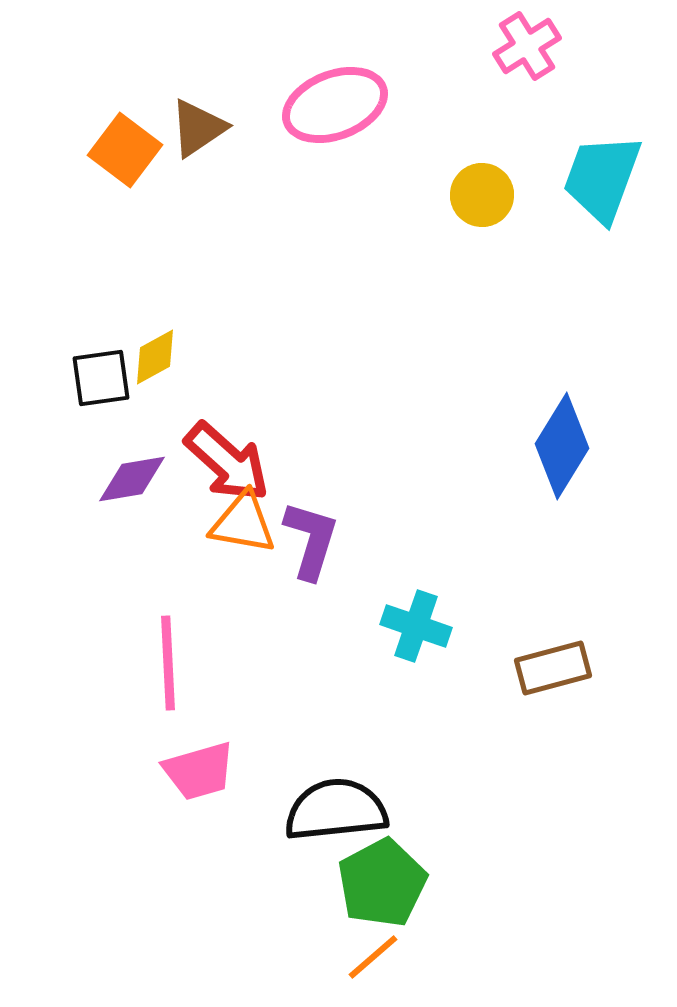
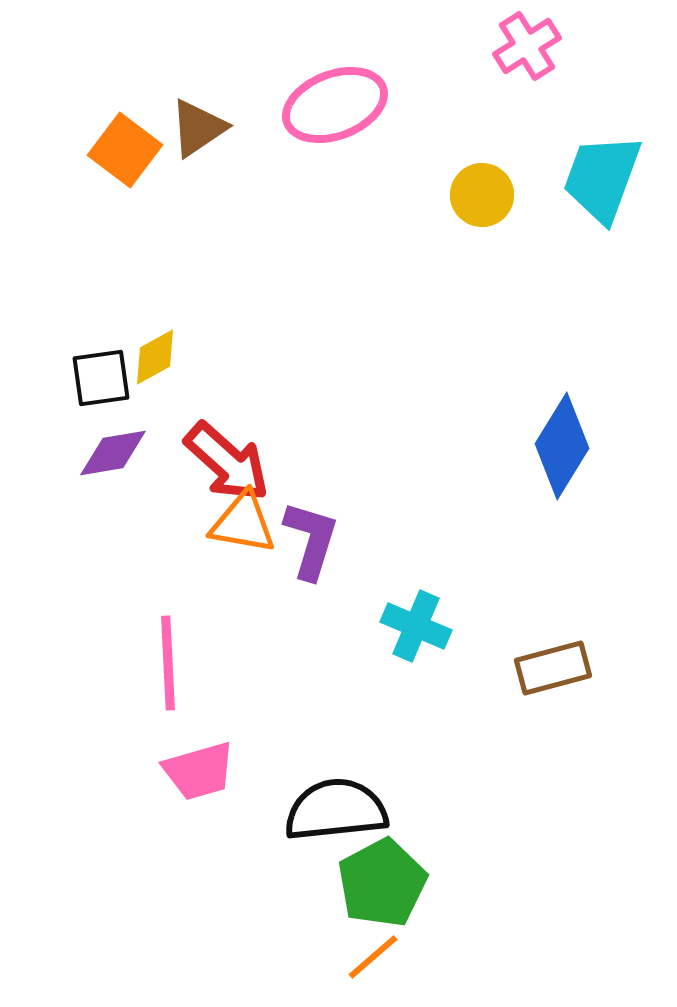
purple diamond: moved 19 px left, 26 px up
cyan cross: rotated 4 degrees clockwise
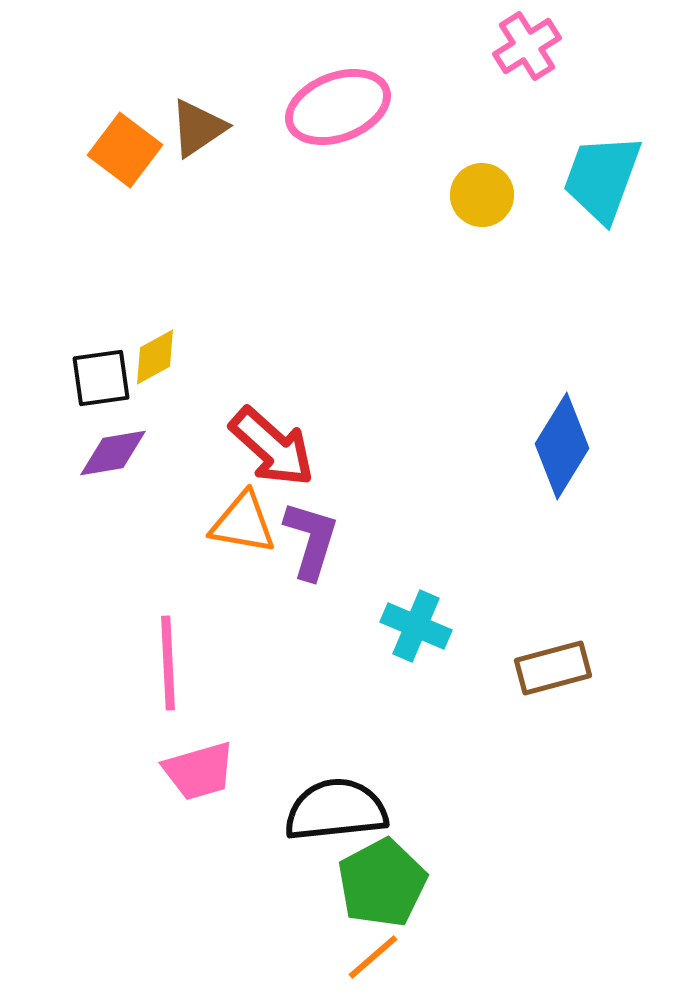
pink ellipse: moved 3 px right, 2 px down
red arrow: moved 45 px right, 15 px up
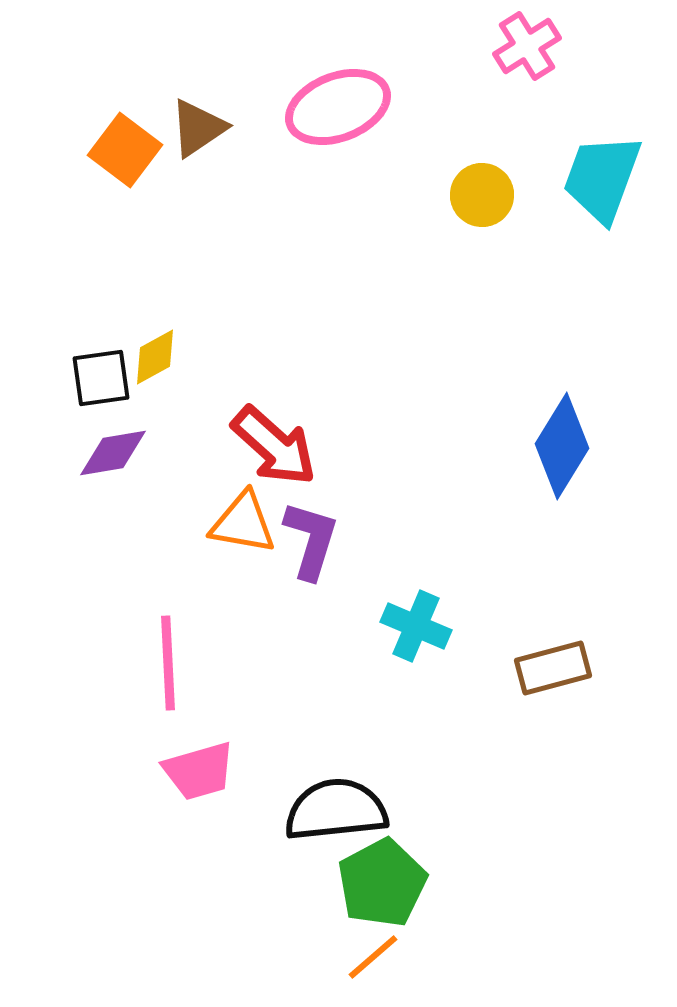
red arrow: moved 2 px right, 1 px up
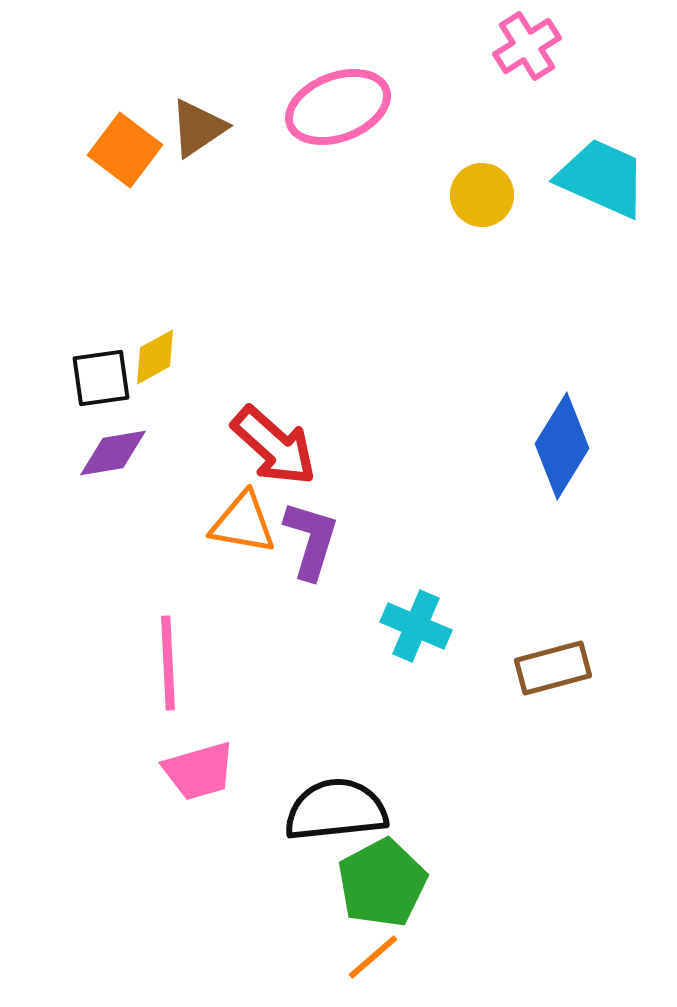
cyan trapezoid: rotated 94 degrees clockwise
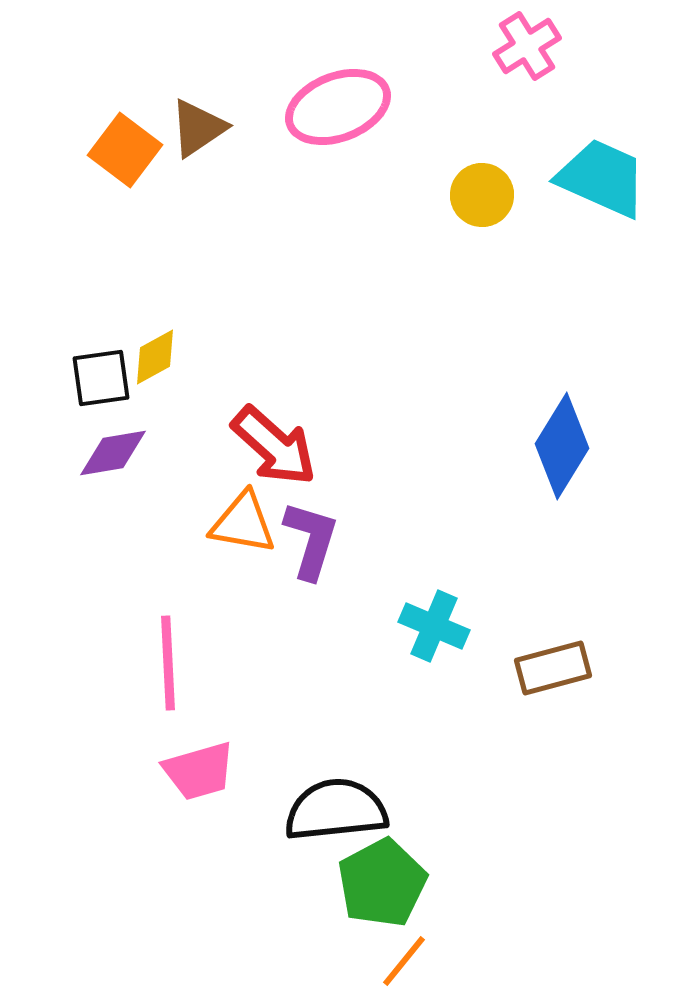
cyan cross: moved 18 px right
orange line: moved 31 px right, 4 px down; rotated 10 degrees counterclockwise
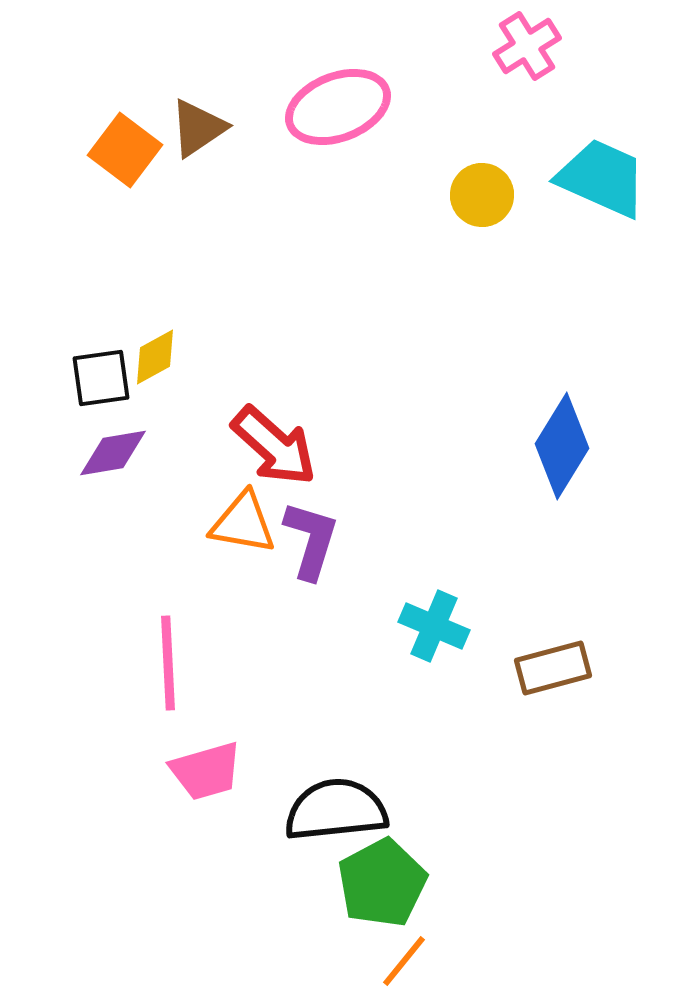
pink trapezoid: moved 7 px right
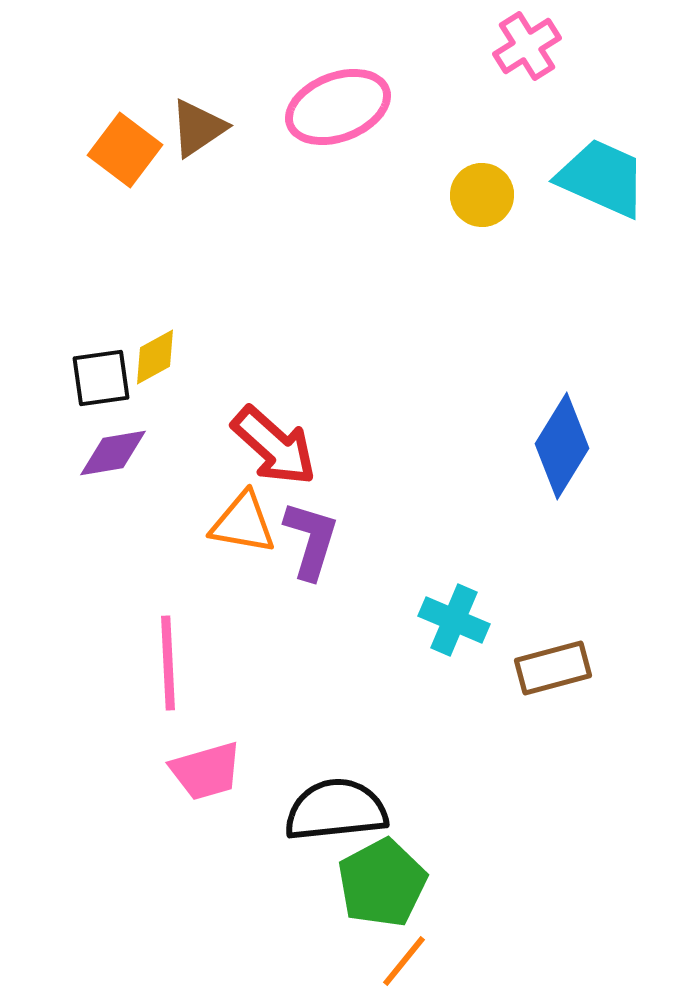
cyan cross: moved 20 px right, 6 px up
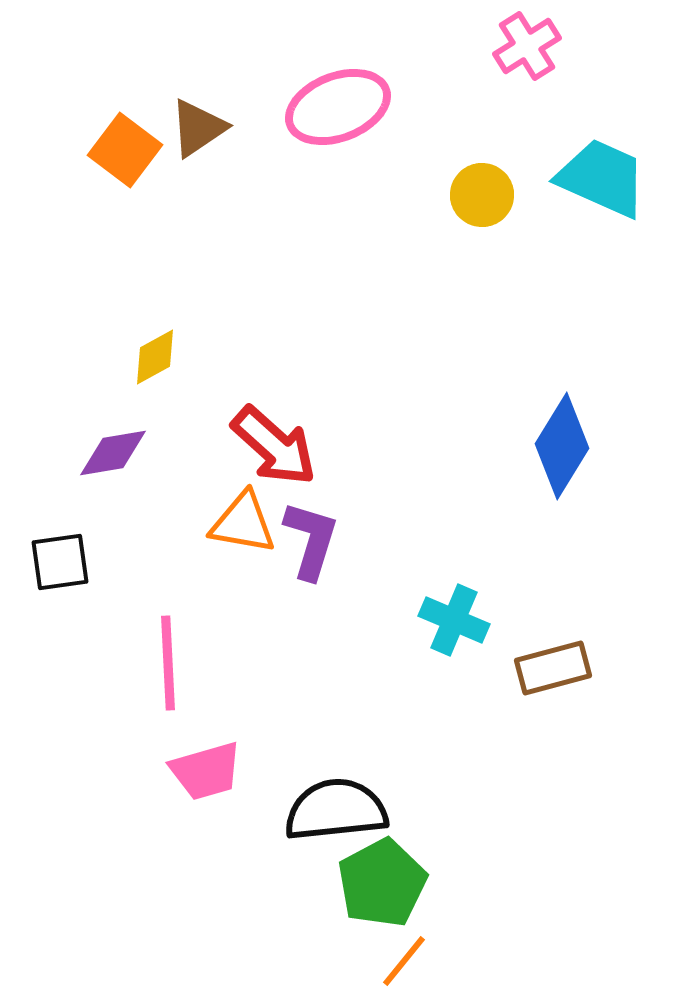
black square: moved 41 px left, 184 px down
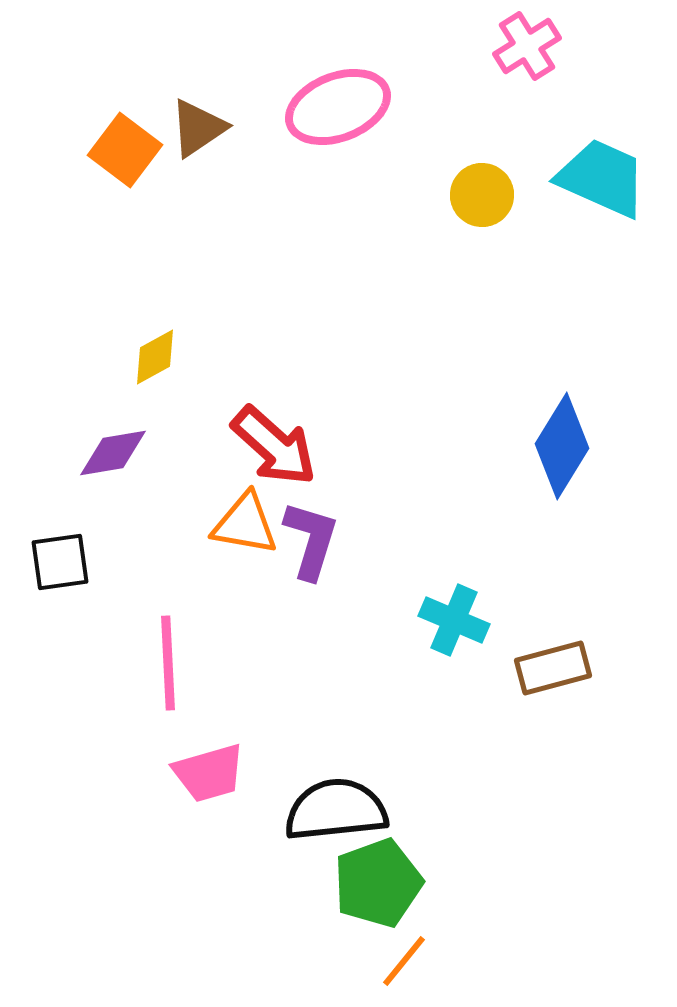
orange triangle: moved 2 px right, 1 px down
pink trapezoid: moved 3 px right, 2 px down
green pentagon: moved 4 px left; rotated 8 degrees clockwise
